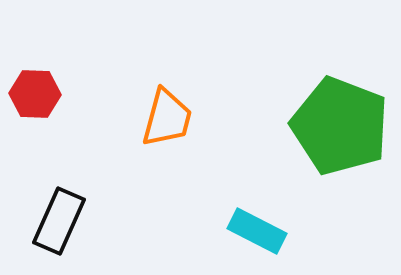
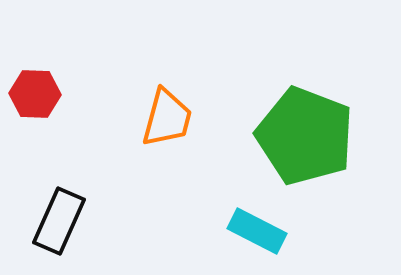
green pentagon: moved 35 px left, 10 px down
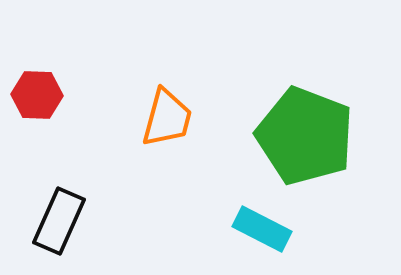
red hexagon: moved 2 px right, 1 px down
cyan rectangle: moved 5 px right, 2 px up
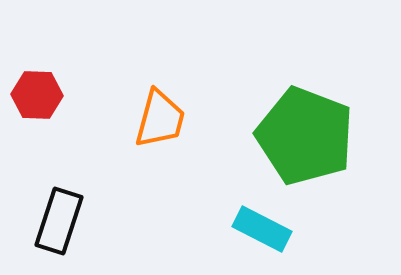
orange trapezoid: moved 7 px left, 1 px down
black rectangle: rotated 6 degrees counterclockwise
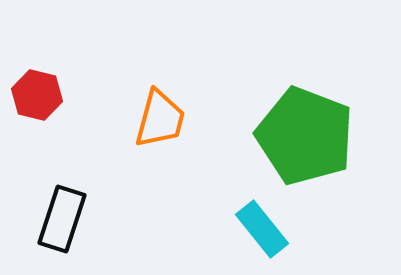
red hexagon: rotated 12 degrees clockwise
black rectangle: moved 3 px right, 2 px up
cyan rectangle: rotated 24 degrees clockwise
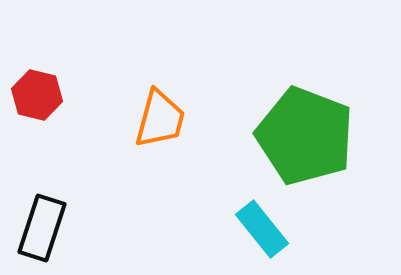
black rectangle: moved 20 px left, 9 px down
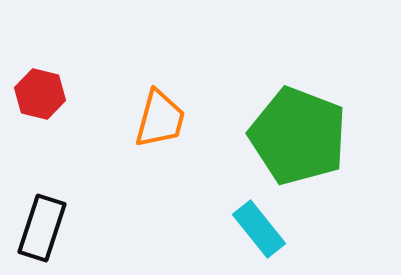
red hexagon: moved 3 px right, 1 px up
green pentagon: moved 7 px left
cyan rectangle: moved 3 px left
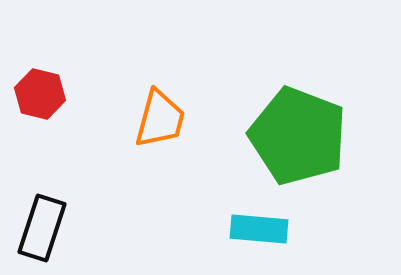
cyan rectangle: rotated 46 degrees counterclockwise
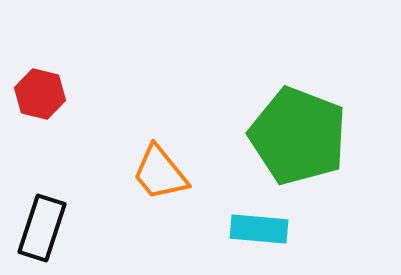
orange trapezoid: moved 54 px down; rotated 126 degrees clockwise
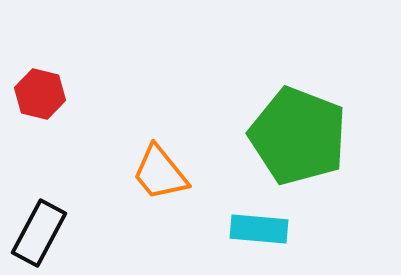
black rectangle: moved 3 px left, 5 px down; rotated 10 degrees clockwise
